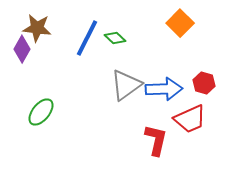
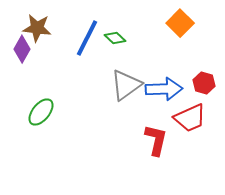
red trapezoid: moved 1 px up
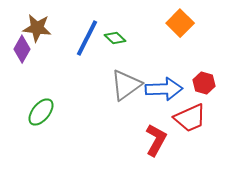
red L-shape: rotated 16 degrees clockwise
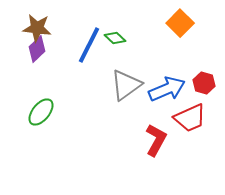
blue line: moved 2 px right, 7 px down
purple diamond: moved 15 px right; rotated 16 degrees clockwise
blue arrow: moved 3 px right; rotated 21 degrees counterclockwise
